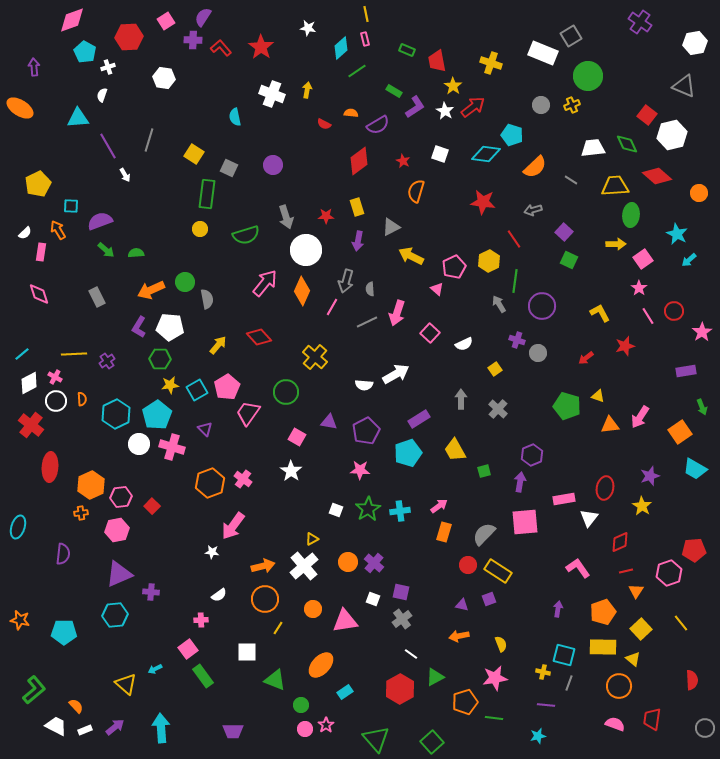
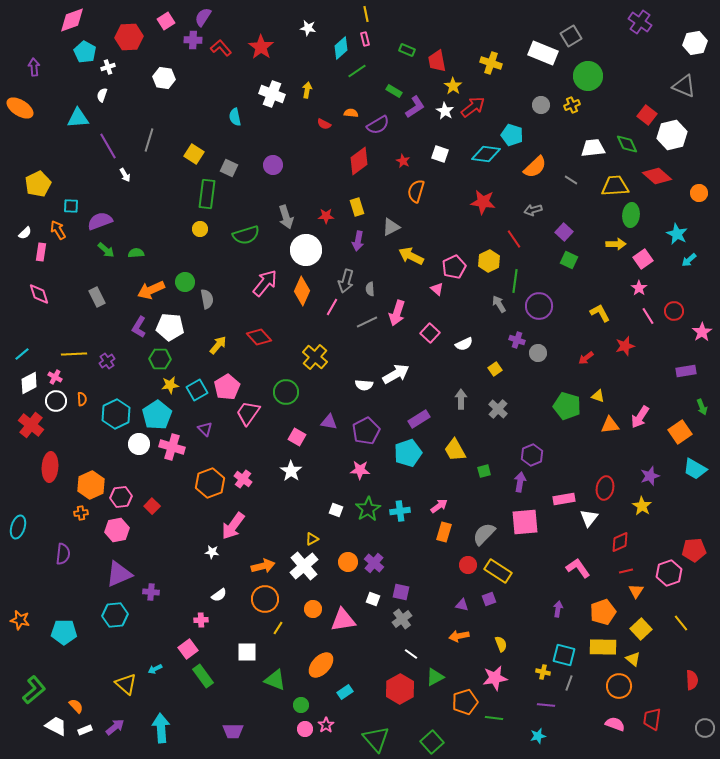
purple circle at (542, 306): moved 3 px left
pink triangle at (345, 621): moved 2 px left, 1 px up
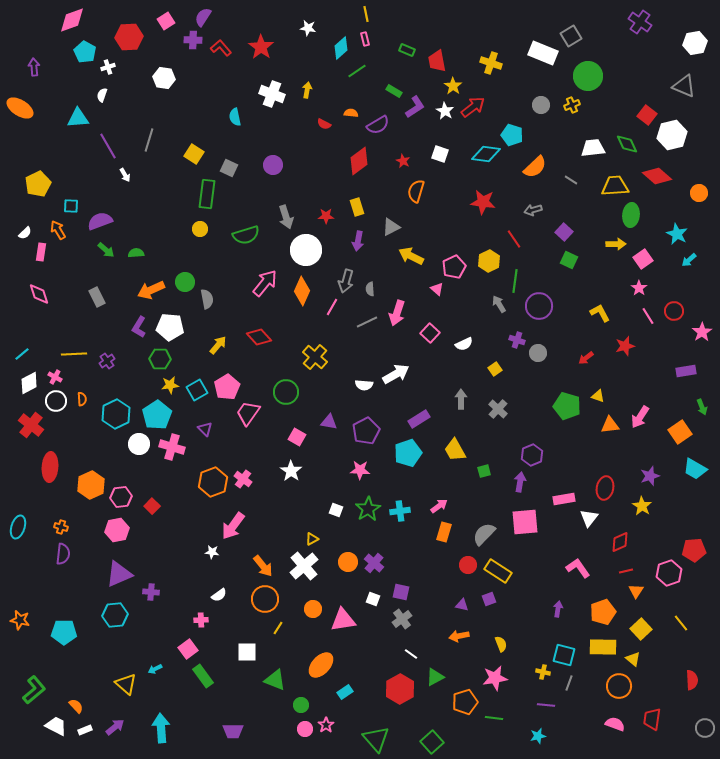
orange hexagon at (210, 483): moved 3 px right, 1 px up
orange cross at (81, 513): moved 20 px left, 14 px down; rotated 24 degrees clockwise
orange arrow at (263, 566): rotated 65 degrees clockwise
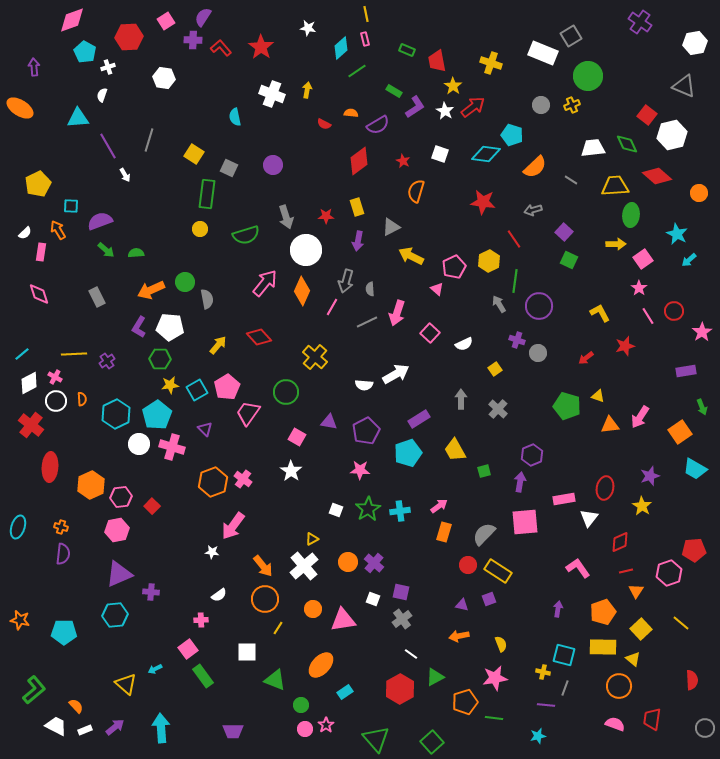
yellow line at (681, 623): rotated 12 degrees counterclockwise
gray line at (569, 683): moved 4 px left, 5 px down
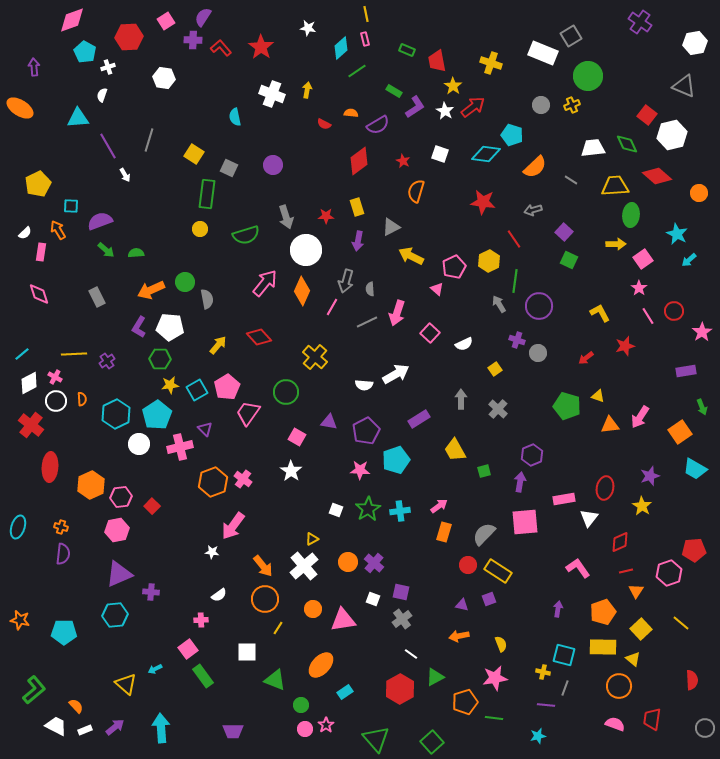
pink cross at (172, 447): moved 8 px right; rotated 30 degrees counterclockwise
cyan pentagon at (408, 453): moved 12 px left, 7 px down
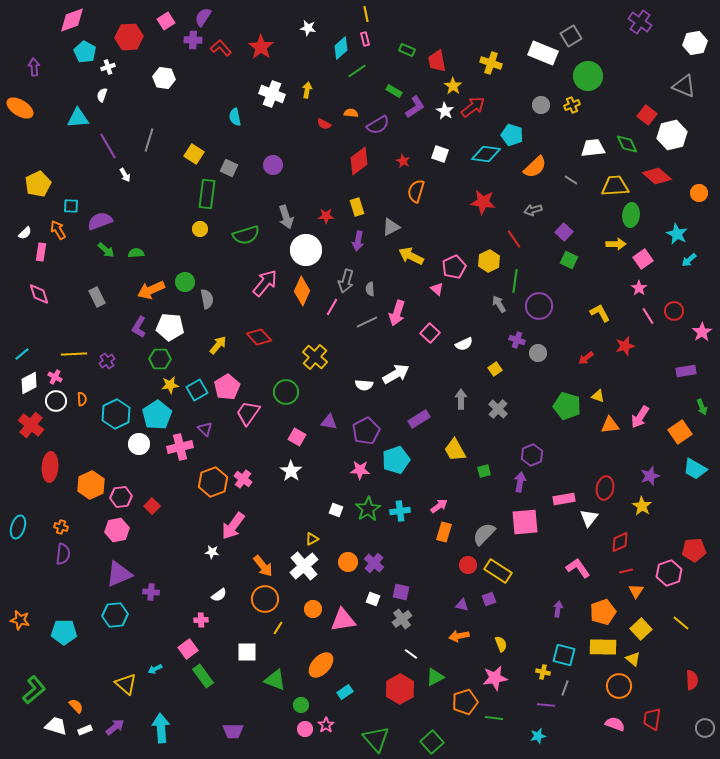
white trapezoid at (56, 726): rotated 10 degrees counterclockwise
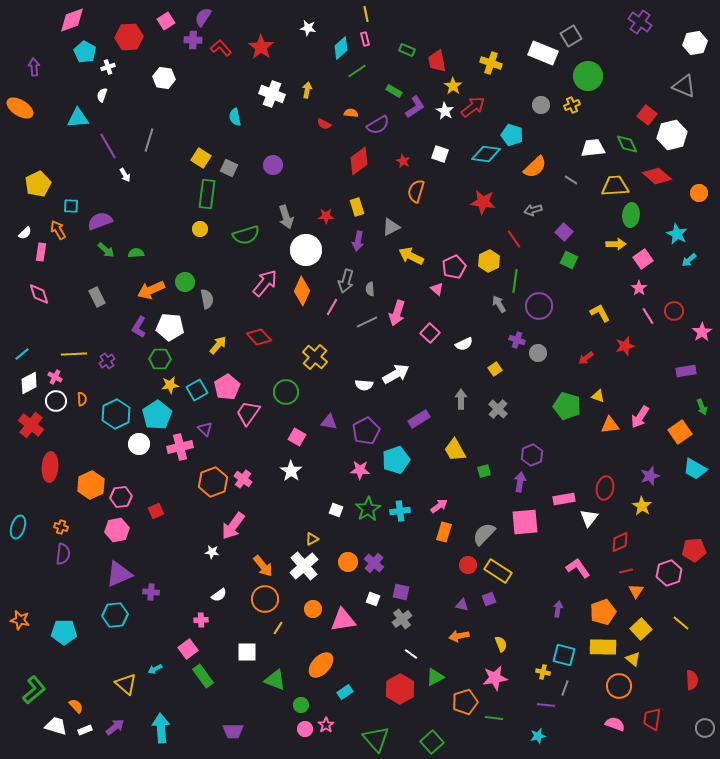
yellow square at (194, 154): moved 7 px right, 4 px down
red square at (152, 506): moved 4 px right, 5 px down; rotated 21 degrees clockwise
